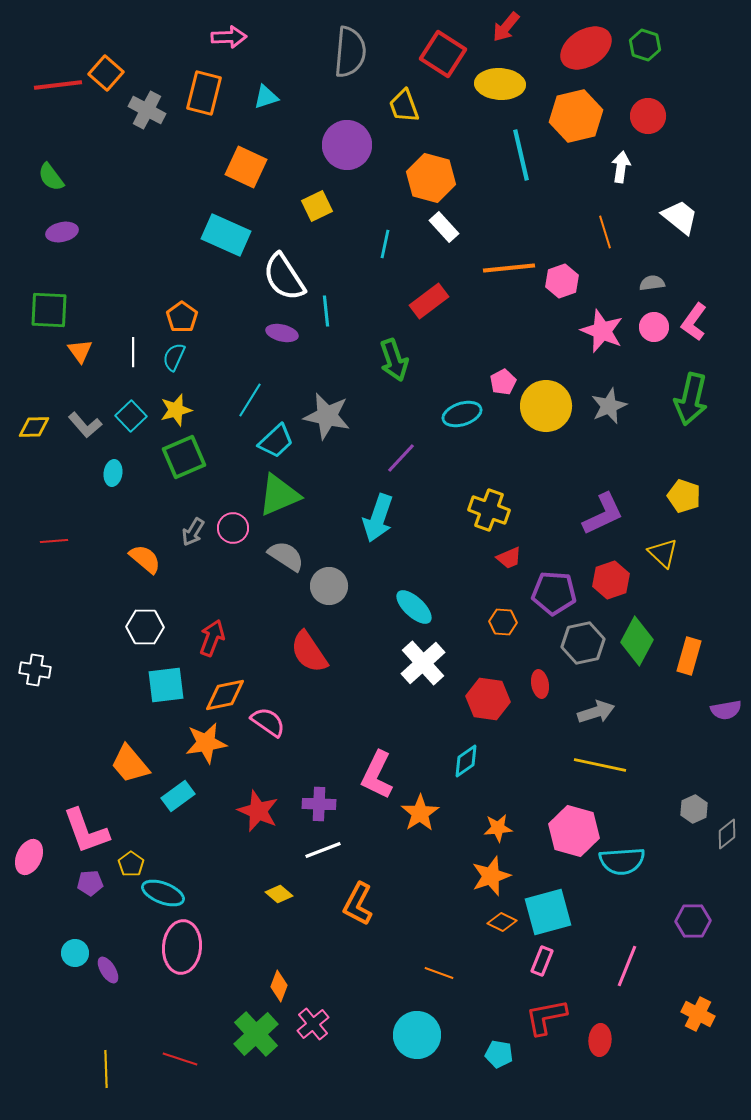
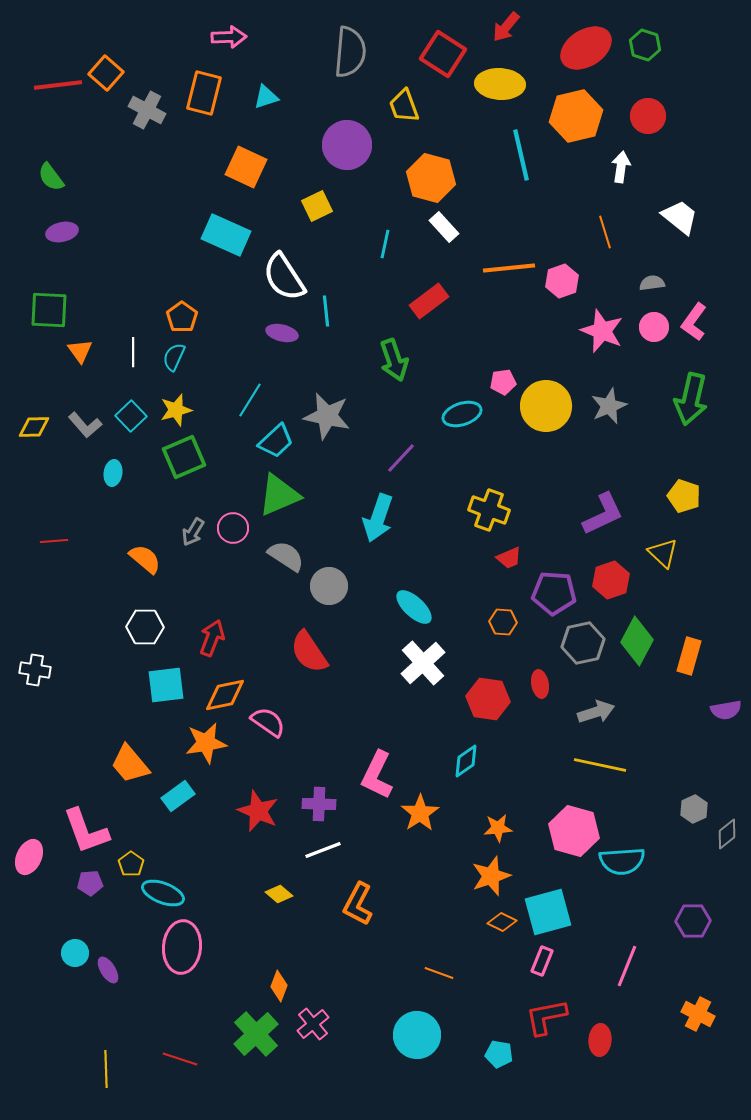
pink pentagon at (503, 382): rotated 20 degrees clockwise
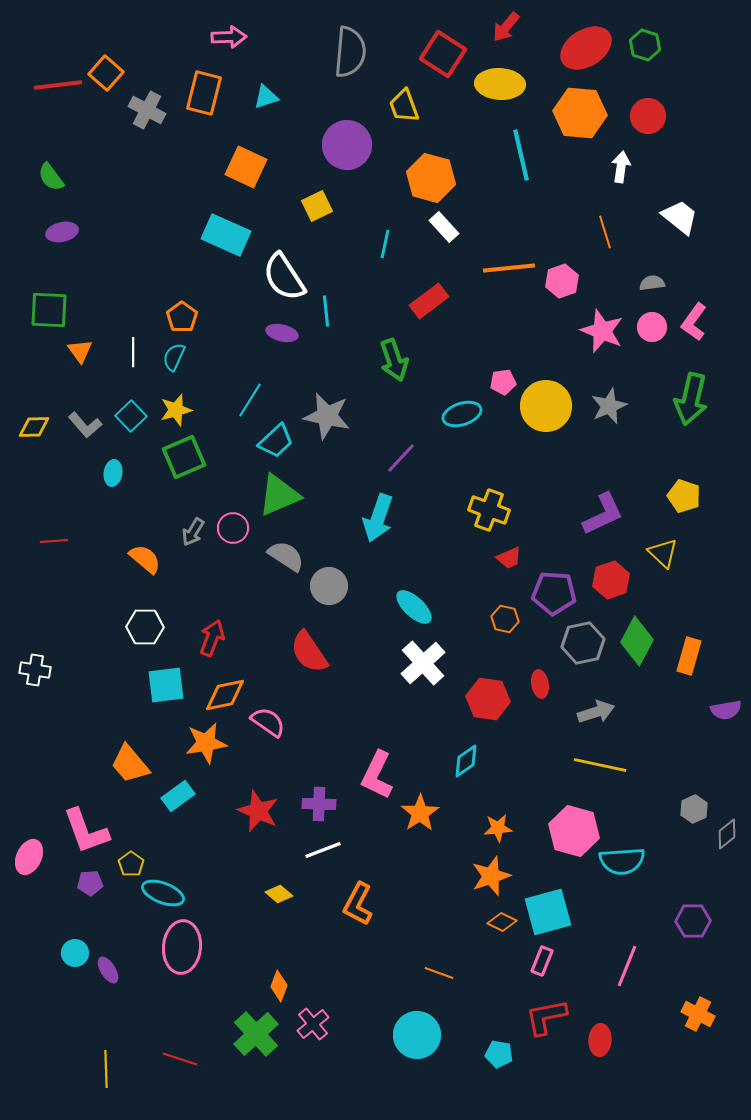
orange hexagon at (576, 116): moved 4 px right, 3 px up; rotated 18 degrees clockwise
pink circle at (654, 327): moved 2 px left
orange hexagon at (503, 622): moved 2 px right, 3 px up; rotated 8 degrees clockwise
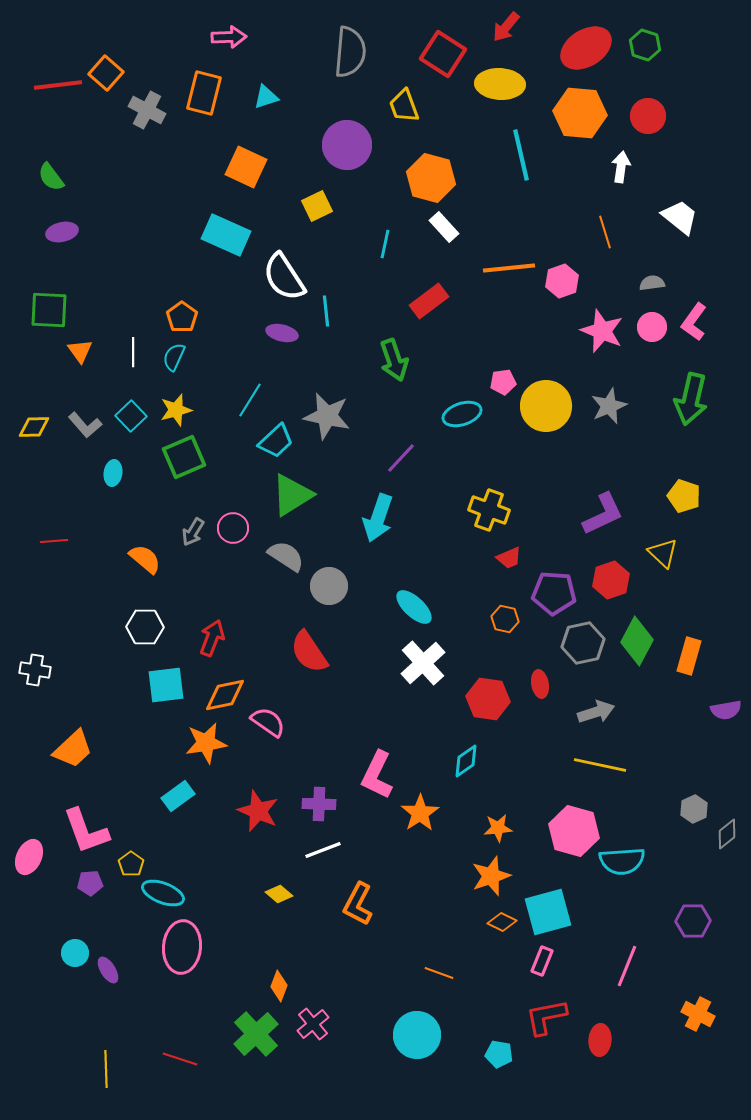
green triangle at (279, 495): moved 13 px right; rotated 9 degrees counterclockwise
orange trapezoid at (130, 764): moved 57 px left, 15 px up; rotated 93 degrees counterclockwise
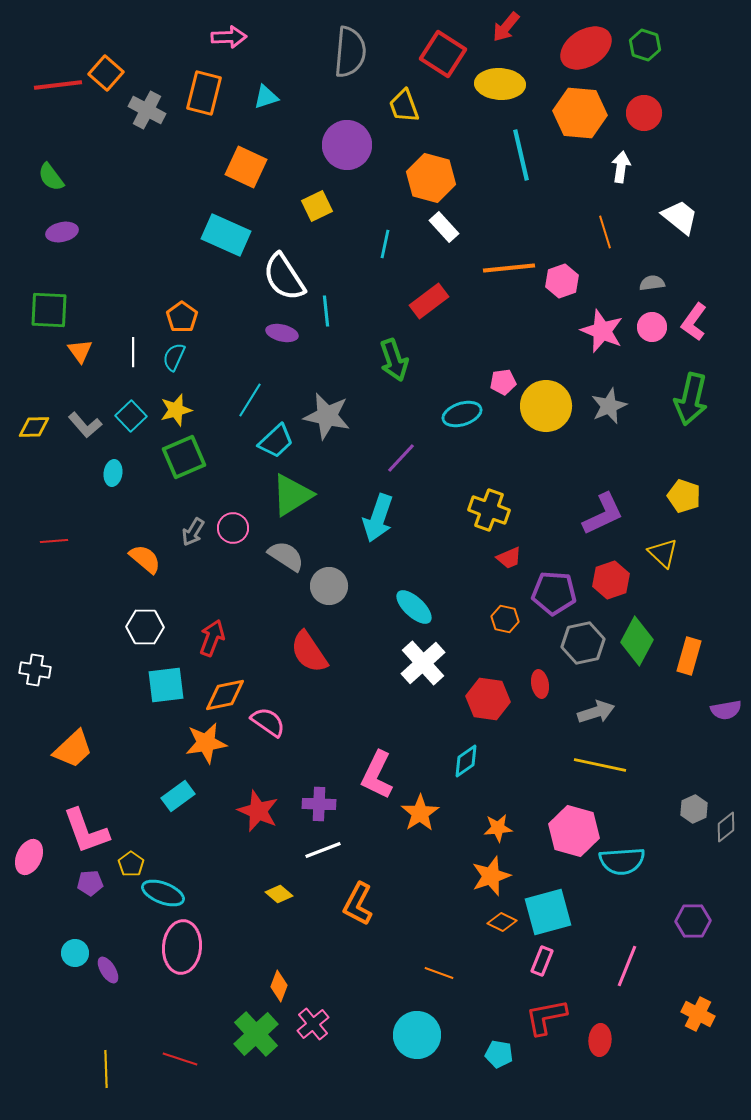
red circle at (648, 116): moved 4 px left, 3 px up
gray diamond at (727, 834): moved 1 px left, 7 px up
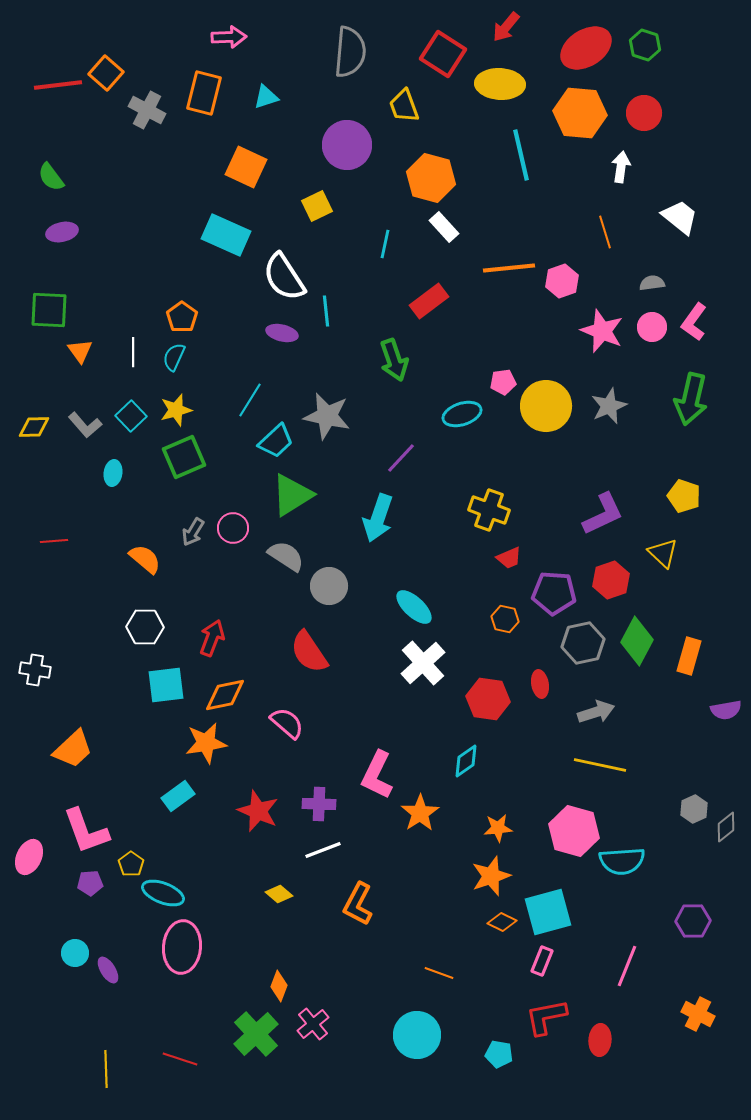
pink semicircle at (268, 722): moved 19 px right, 1 px down; rotated 6 degrees clockwise
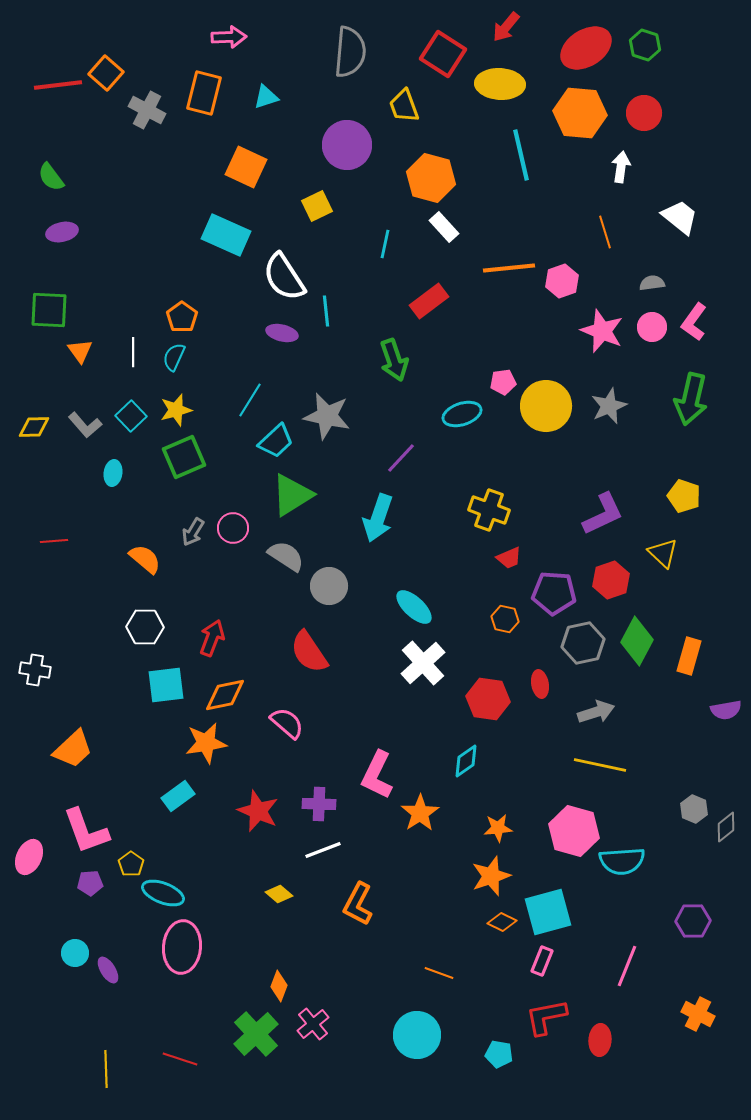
gray hexagon at (694, 809): rotated 12 degrees counterclockwise
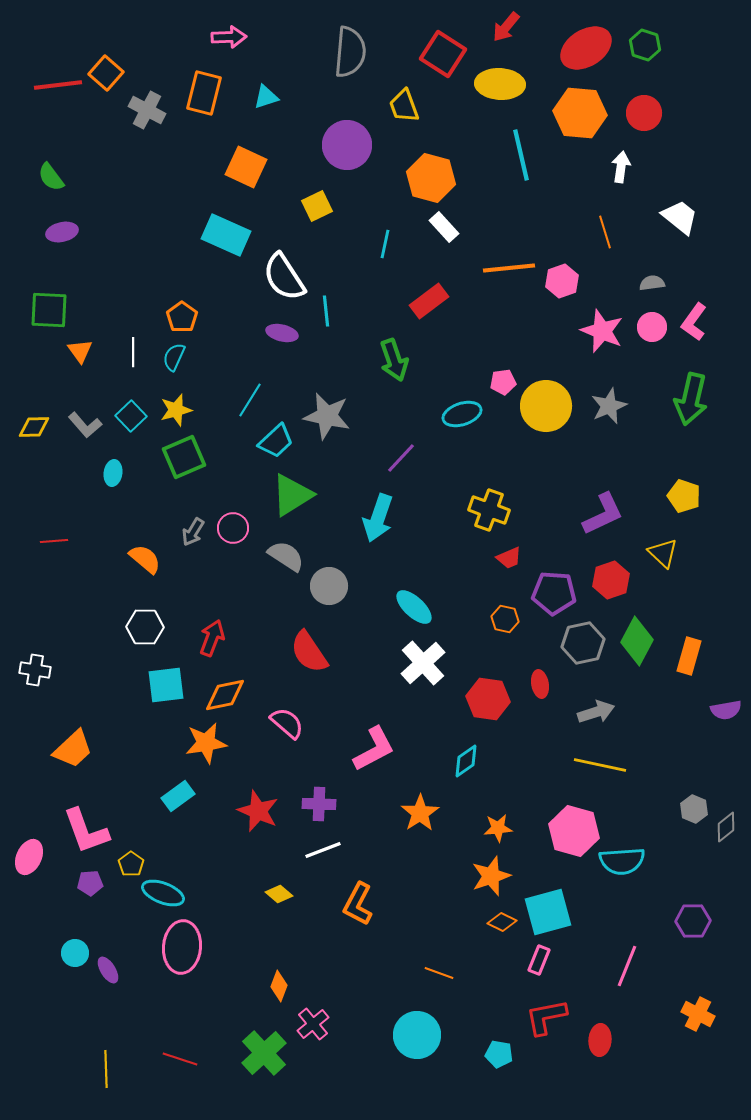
pink L-shape at (377, 775): moved 3 px left, 26 px up; rotated 144 degrees counterclockwise
pink rectangle at (542, 961): moved 3 px left, 1 px up
green cross at (256, 1034): moved 8 px right, 19 px down
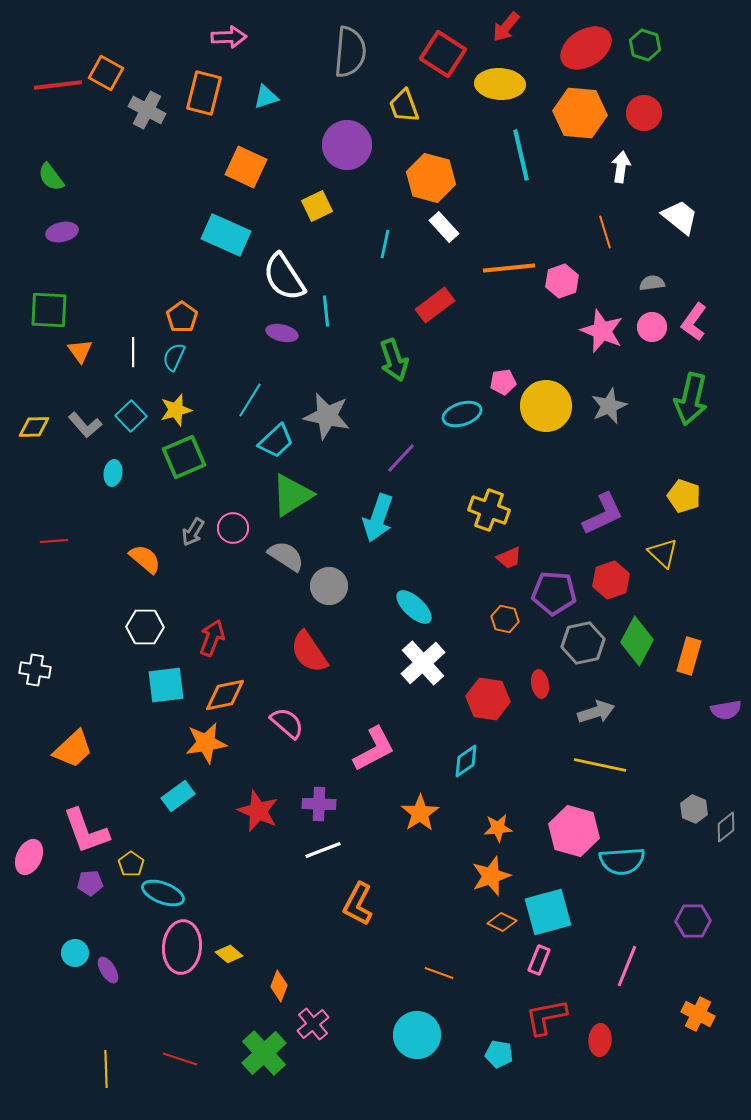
orange square at (106, 73): rotated 12 degrees counterclockwise
red rectangle at (429, 301): moved 6 px right, 4 px down
yellow diamond at (279, 894): moved 50 px left, 60 px down
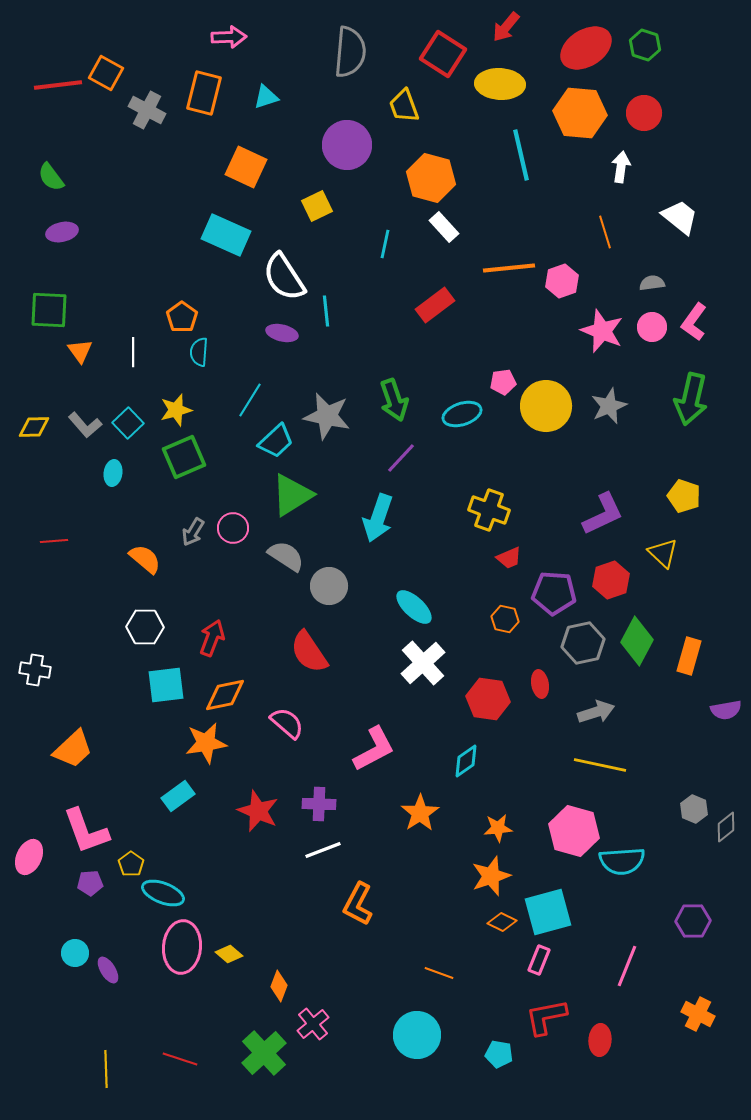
cyan semicircle at (174, 357): moved 25 px right, 5 px up; rotated 20 degrees counterclockwise
green arrow at (394, 360): moved 40 px down
cyan square at (131, 416): moved 3 px left, 7 px down
